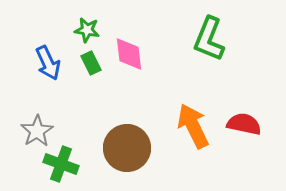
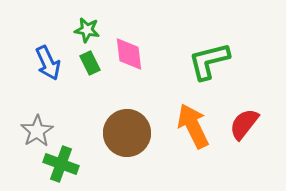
green L-shape: moved 22 px down; rotated 54 degrees clockwise
green rectangle: moved 1 px left
red semicircle: rotated 64 degrees counterclockwise
brown circle: moved 15 px up
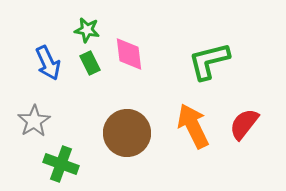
gray star: moved 3 px left, 10 px up
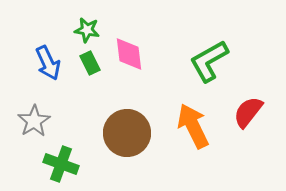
green L-shape: rotated 15 degrees counterclockwise
red semicircle: moved 4 px right, 12 px up
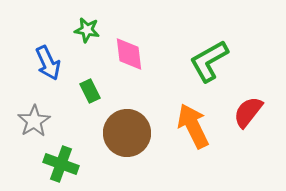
green rectangle: moved 28 px down
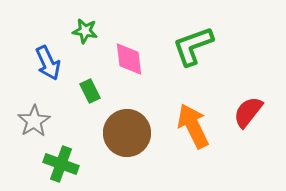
green star: moved 2 px left, 1 px down
pink diamond: moved 5 px down
green L-shape: moved 16 px left, 15 px up; rotated 9 degrees clockwise
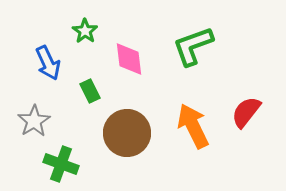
green star: rotated 25 degrees clockwise
red semicircle: moved 2 px left
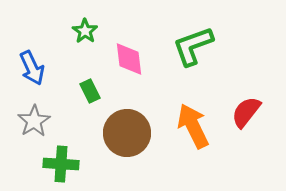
blue arrow: moved 16 px left, 5 px down
green cross: rotated 16 degrees counterclockwise
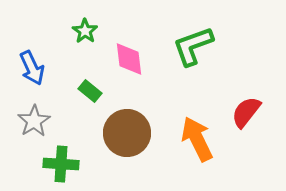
green rectangle: rotated 25 degrees counterclockwise
orange arrow: moved 4 px right, 13 px down
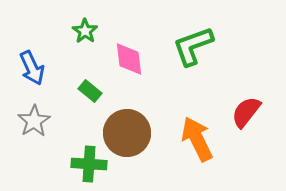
green cross: moved 28 px right
